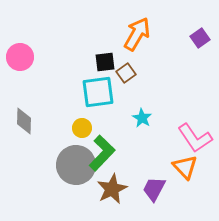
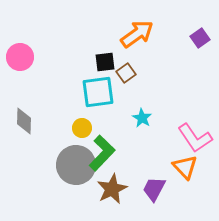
orange arrow: rotated 24 degrees clockwise
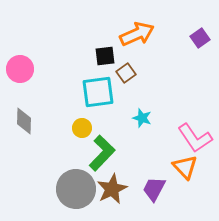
orange arrow: rotated 12 degrees clockwise
pink circle: moved 12 px down
black square: moved 6 px up
cyan star: rotated 12 degrees counterclockwise
gray circle: moved 24 px down
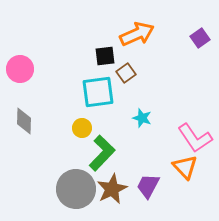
purple trapezoid: moved 6 px left, 3 px up
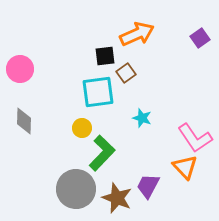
brown star: moved 5 px right, 9 px down; rotated 24 degrees counterclockwise
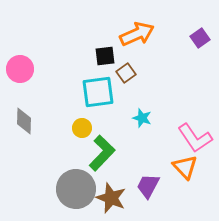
brown star: moved 6 px left
